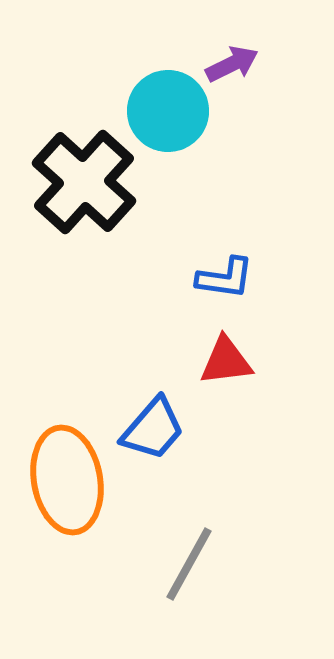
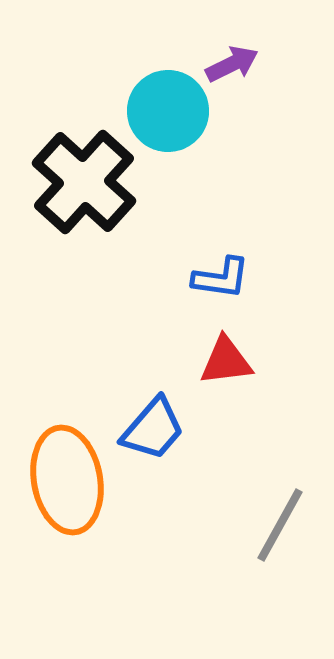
blue L-shape: moved 4 px left
gray line: moved 91 px right, 39 px up
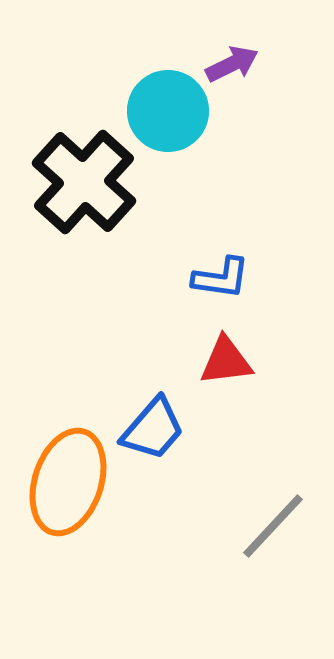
orange ellipse: moved 1 px right, 2 px down; rotated 28 degrees clockwise
gray line: moved 7 px left, 1 px down; rotated 14 degrees clockwise
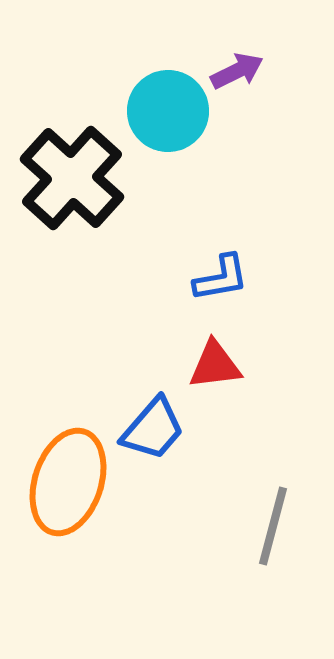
purple arrow: moved 5 px right, 7 px down
black cross: moved 12 px left, 4 px up
blue L-shape: rotated 18 degrees counterclockwise
red triangle: moved 11 px left, 4 px down
gray line: rotated 28 degrees counterclockwise
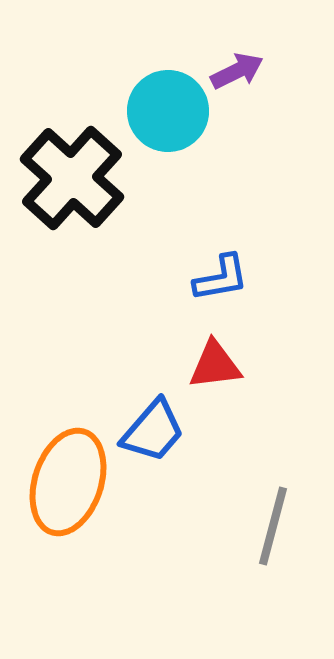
blue trapezoid: moved 2 px down
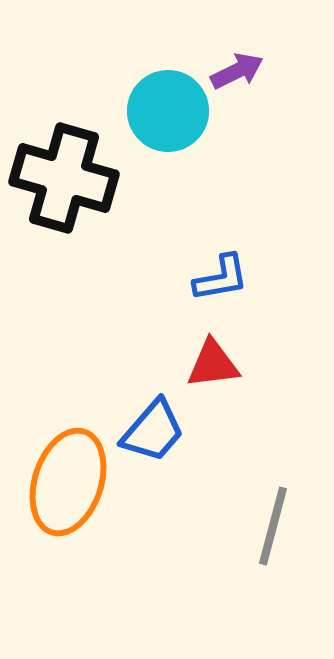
black cross: moved 8 px left; rotated 26 degrees counterclockwise
red triangle: moved 2 px left, 1 px up
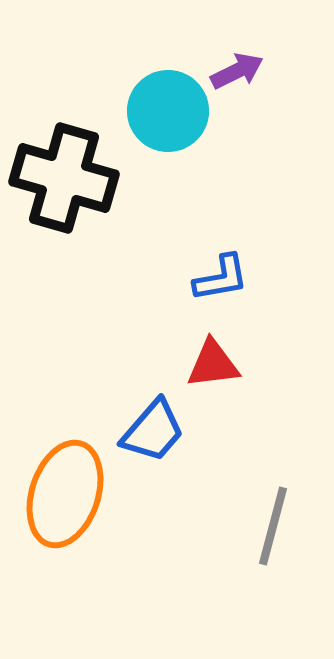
orange ellipse: moved 3 px left, 12 px down
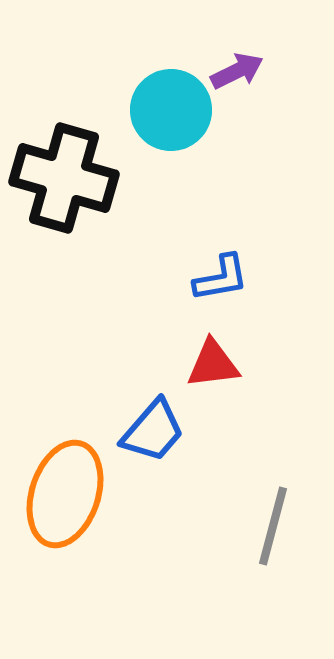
cyan circle: moved 3 px right, 1 px up
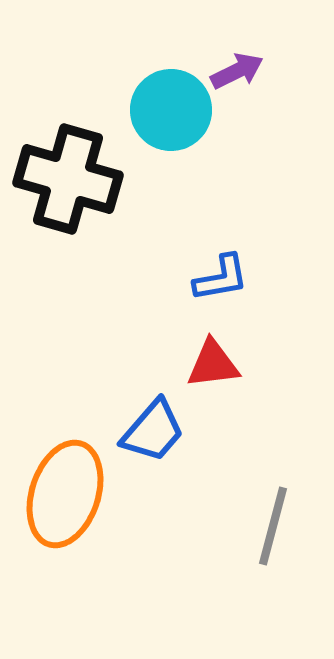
black cross: moved 4 px right, 1 px down
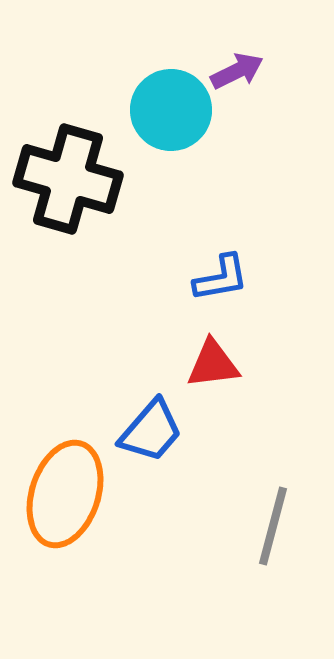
blue trapezoid: moved 2 px left
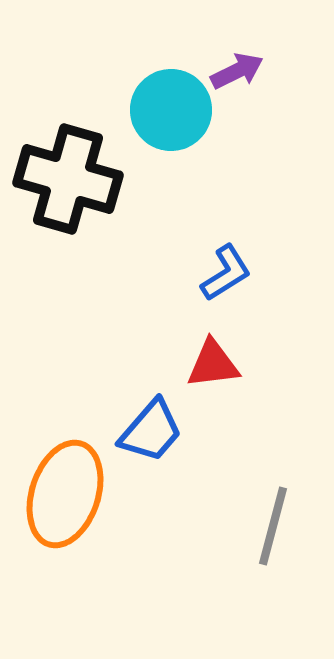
blue L-shape: moved 5 px right, 5 px up; rotated 22 degrees counterclockwise
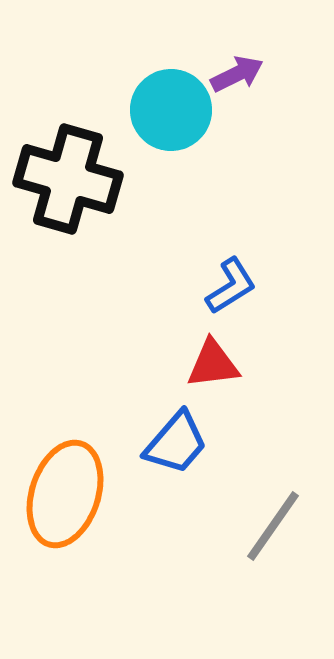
purple arrow: moved 3 px down
blue L-shape: moved 5 px right, 13 px down
blue trapezoid: moved 25 px right, 12 px down
gray line: rotated 20 degrees clockwise
